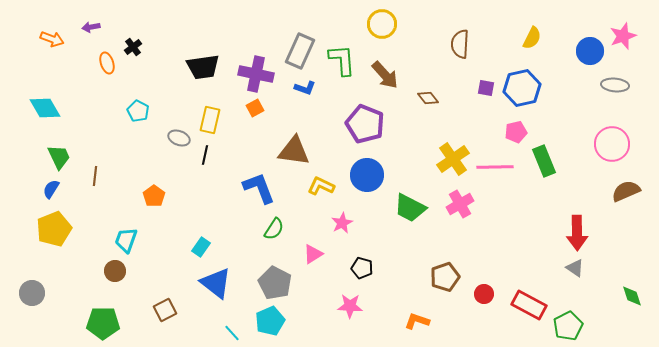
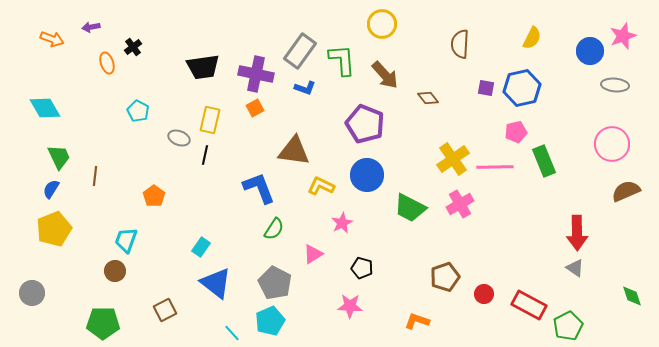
gray rectangle at (300, 51): rotated 12 degrees clockwise
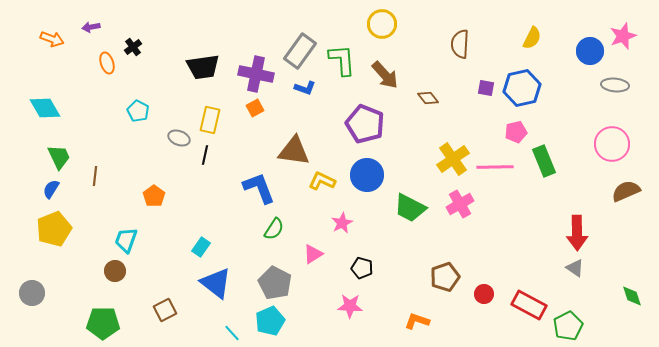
yellow L-shape at (321, 186): moved 1 px right, 5 px up
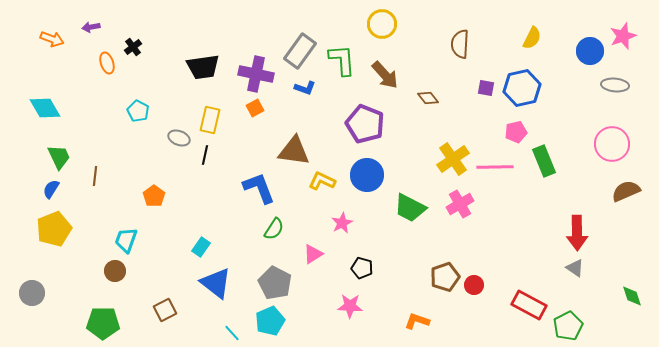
red circle at (484, 294): moved 10 px left, 9 px up
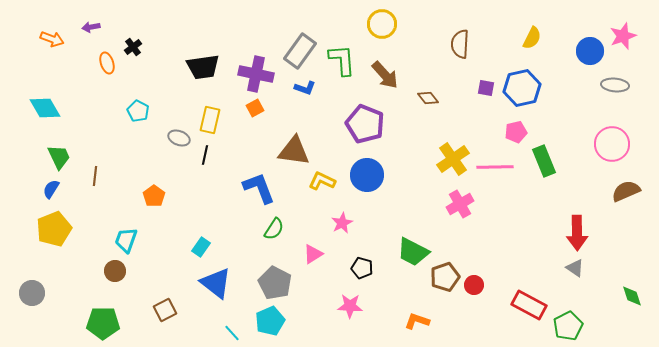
green trapezoid at (410, 208): moved 3 px right, 44 px down
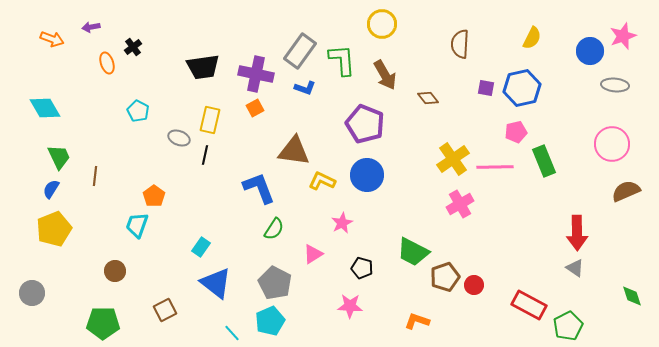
brown arrow at (385, 75): rotated 12 degrees clockwise
cyan trapezoid at (126, 240): moved 11 px right, 15 px up
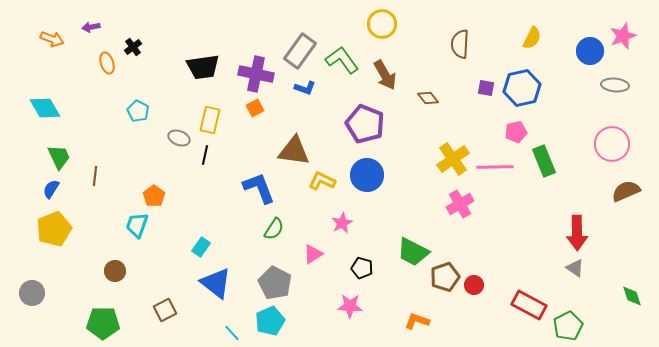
green L-shape at (342, 60): rotated 32 degrees counterclockwise
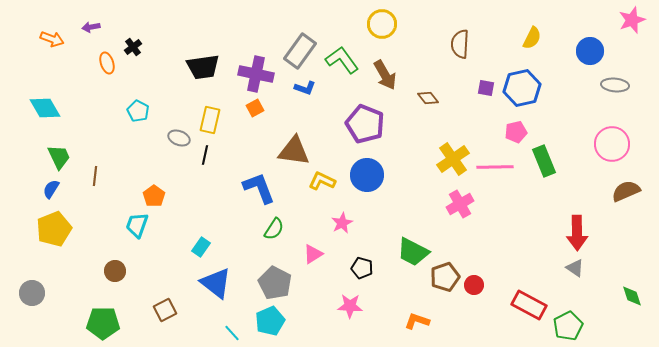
pink star at (623, 36): moved 9 px right, 16 px up
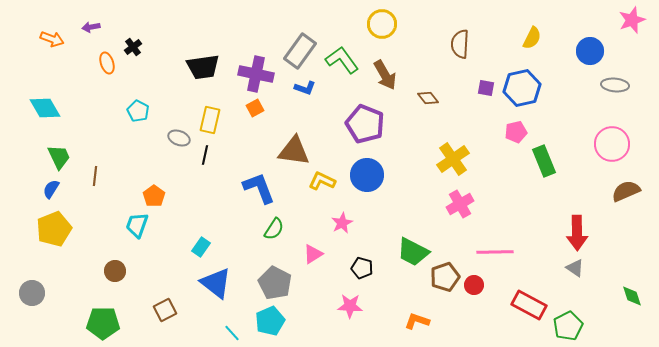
pink line at (495, 167): moved 85 px down
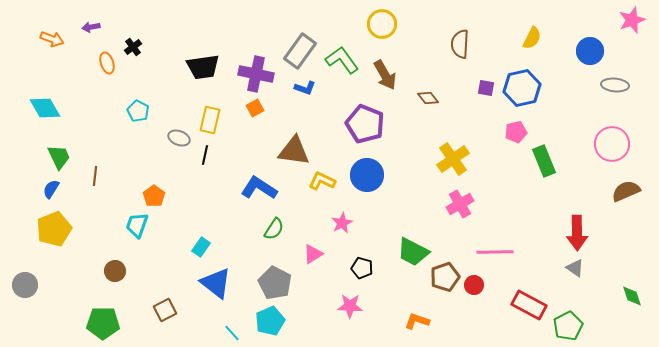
blue L-shape at (259, 188): rotated 36 degrees counterclockwise
gray circle at (32, 293): moved 7 px left, 8 px up
